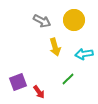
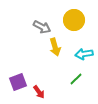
gray arrow: moved 6 px down
green line: moved 8 px right
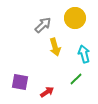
yellow circle: moved 1 px right, 2 px up
gray arrow: moved 1 px right, 2 px up; rotated 72 degrees counterclockwise
cyan arrow: rotated 84 degrees clockwise
purple square: moved 2 px right; rotated 30 degrees clockwise
red arrow: moved 8 px right; rotated 88 degrees counterclockwise
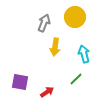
yellow circle: moved 1 px up
gray arrow: moved 1 px right, 2 px up; rotated 24 degrees counterclockwise
yellow arrow: rotated 24 degrees clockwise
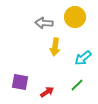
gray arrow: rotated 108 degrees counterclockwise
cyan arrow: moved 1 px left, 4 px down; rotated 114 degrees counterclockwise
green line: moved 1 px right, 6 px down
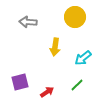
gray arrow: moved 16 px left, 1 px up
purple square: rotated 24 degrees counterclockwise
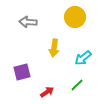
yellow arrow: moved 1 px left, 1 px down
purple square: moved 2 px right, 10 px up
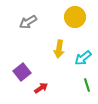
gray arrow: rotated 36 degrees counterclockwise
yellow arrow: moved 5 px right, 1 px down
purple square: rotated 24 degrees counterclockwise
green line: moved 10 px right; rotated 64 degrees counterclockwise
red arrow: moved 6 px left, 4 px up
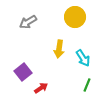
cyan arrow: rotated 84 degrees counterclockwise
purple square: moved 1 px right
green line: rotated 40 degrees clockwise
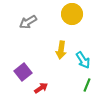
yellow circle: moved 3 px left, 3 px up
yellow arrow: moved 2 px right, 1 px down
cyan arrow: moved 2 px down
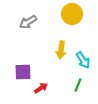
purple square: rotated 36 degrees clockwise
green line: moved 9 px left
